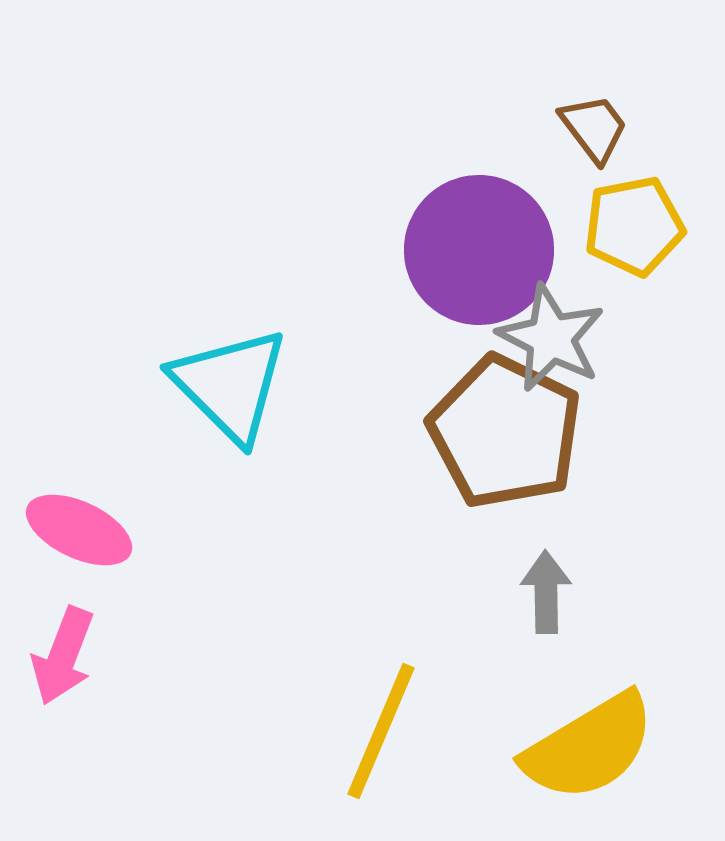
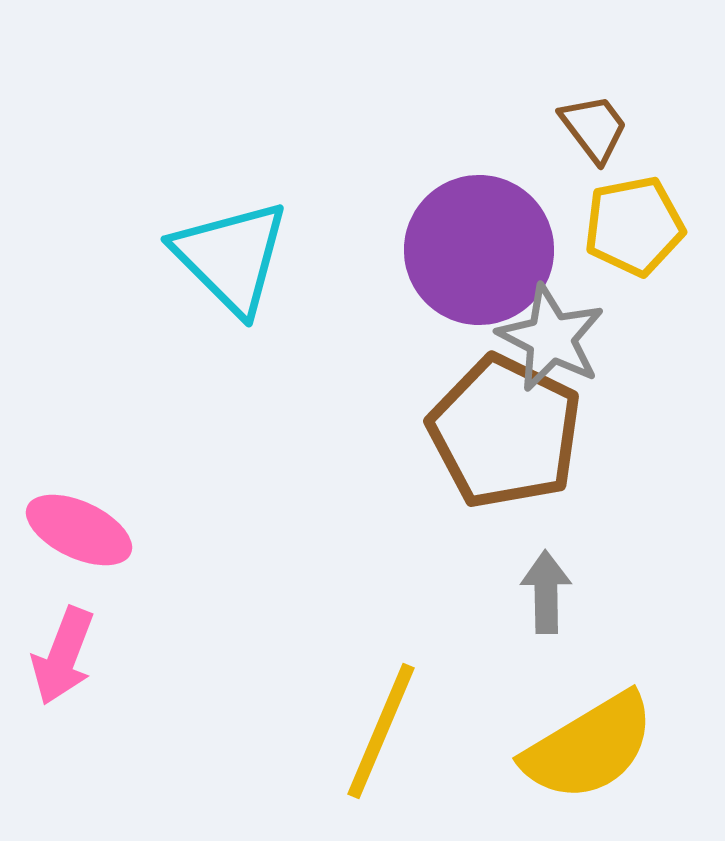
cyan triangle: moved 1 px right, 128 px up
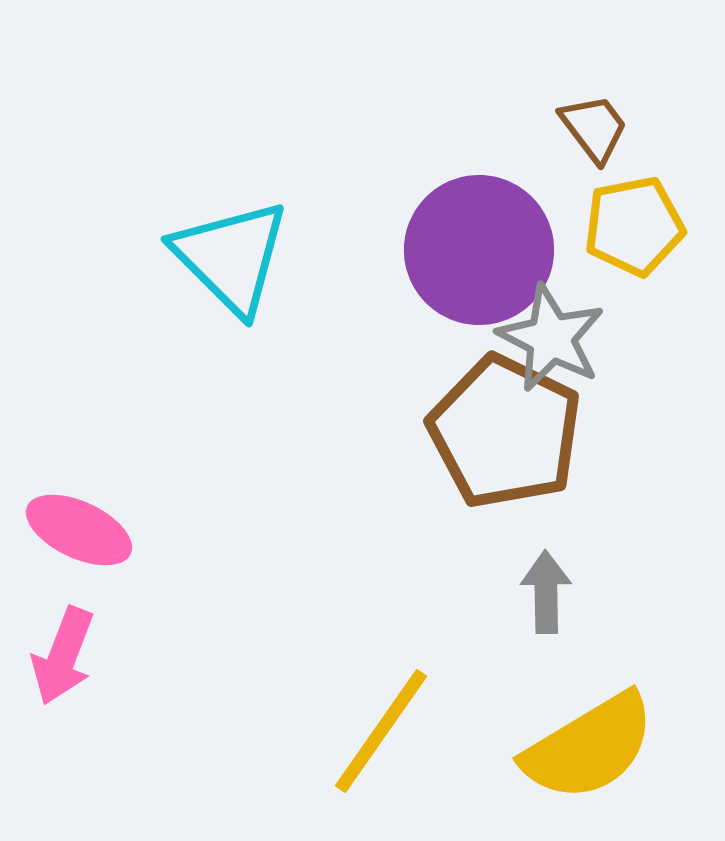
yellow line: rotated 12 degrees clockwise
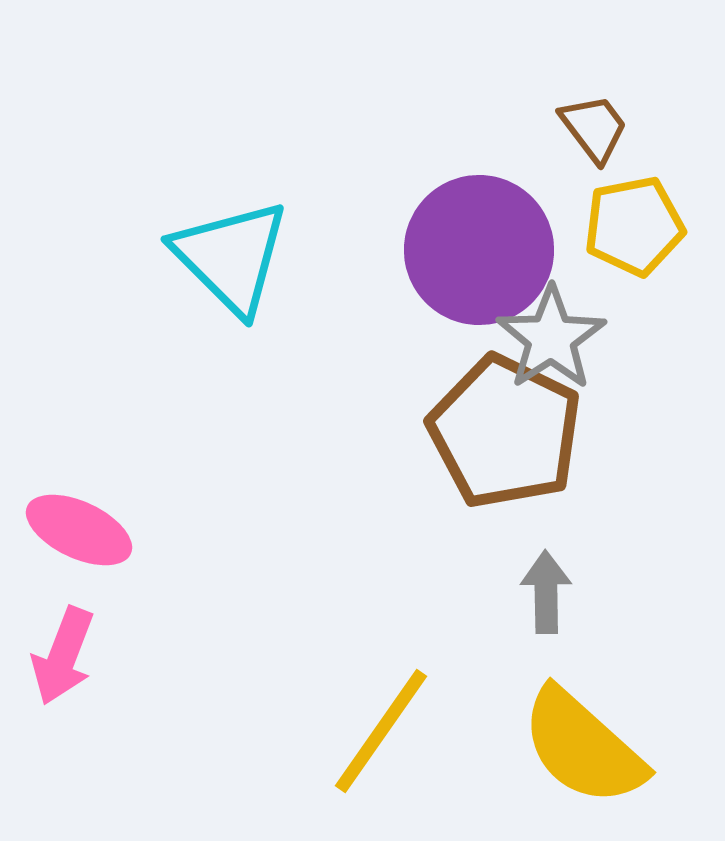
gray star: rotated 12 degrees clockwise
yellow semicircle: moved 6 px left; rotated 73 degrees clockwise
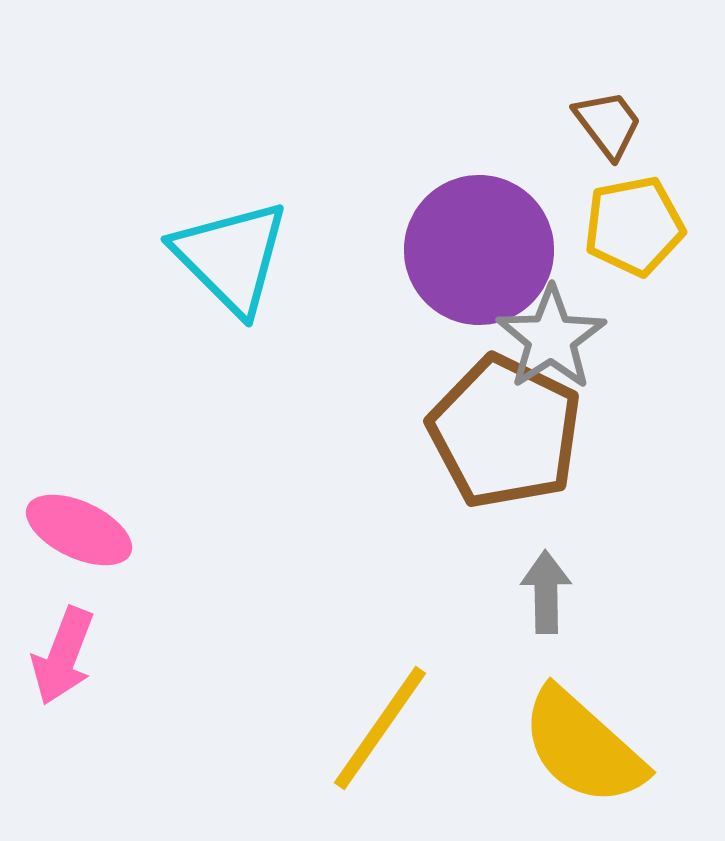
brown trapezoid: moved 14 px right, 4 px up
yellow line: moved 1 px left, 3 px up
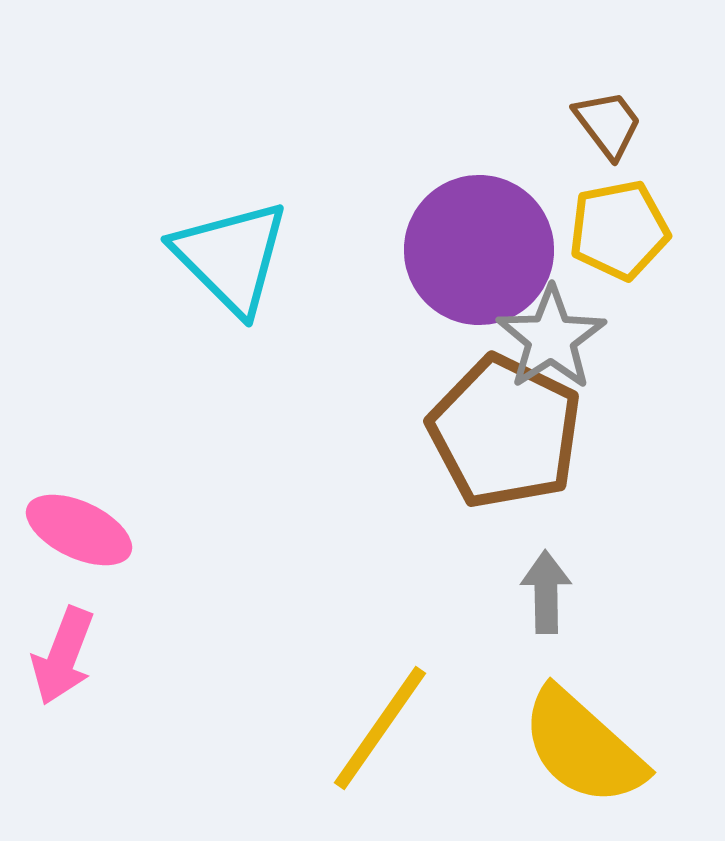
yellow pentagon: moved 15 px left, 4 px down
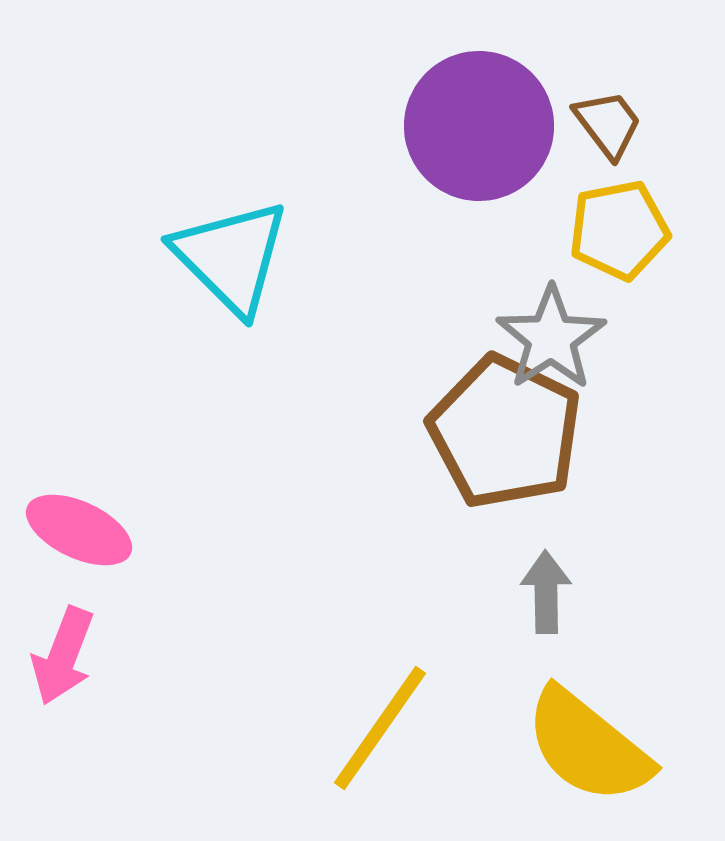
purple circle: moved 124 px up
yellow semicircle: moved 5 px right, 1 px up; rotated 3 degrees counterclockwise
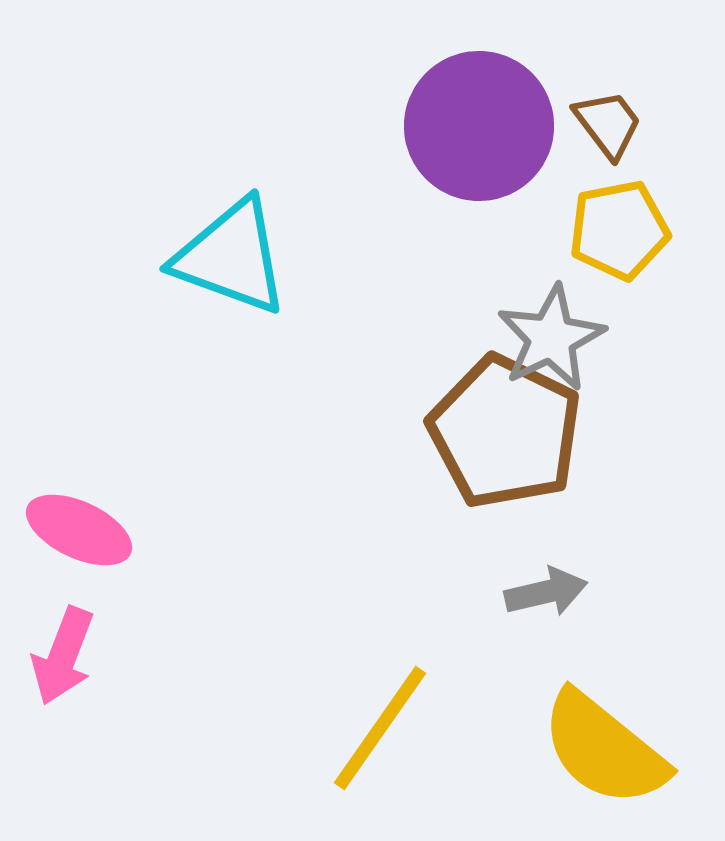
cyan triangle: rotated 25 degrees counterclockwise
gray star: rotated 7 degrees clockwise
gray arrow: rotated 78 degrees clockwise
yellow semicircle: moved 16 px right, 3 px down
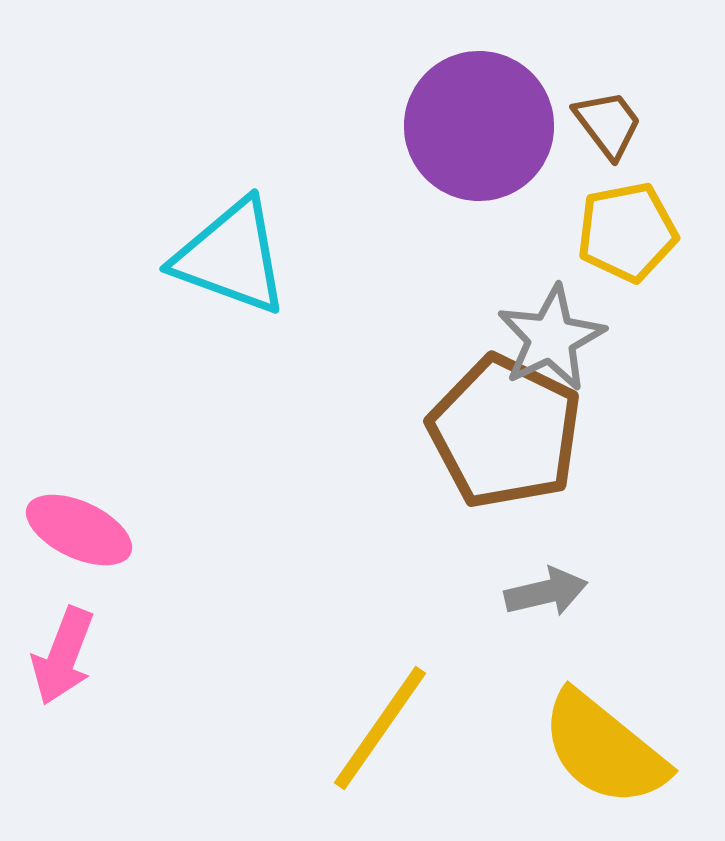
yellow pentagon: moved 8 px right, 2 px down
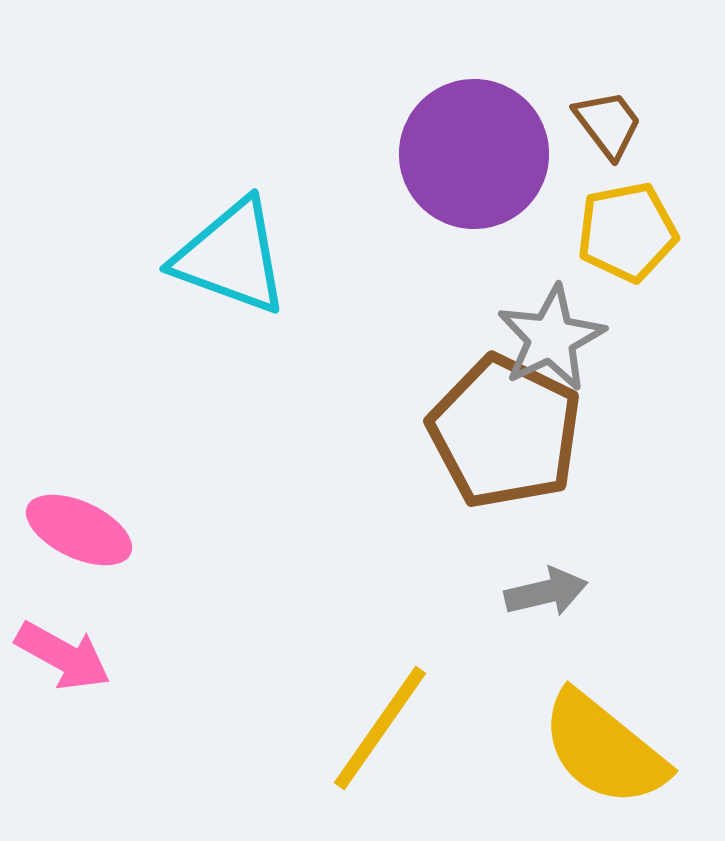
purple circle: moved 5 px left, 28 px down
pink arrow: rotated 82 degrees counterclockwise
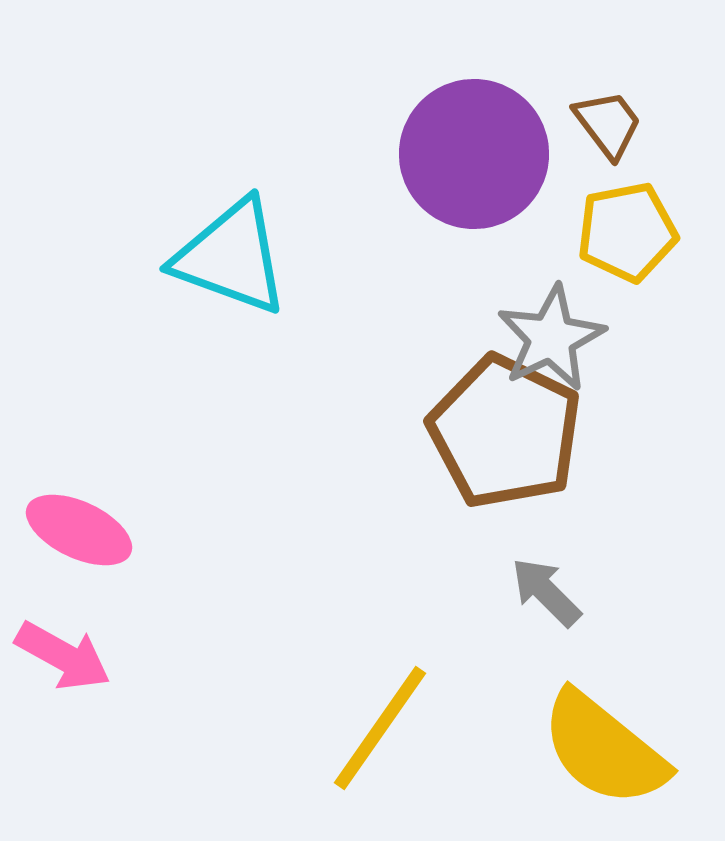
gray arrow: rotated 122 degrees counterclockwise
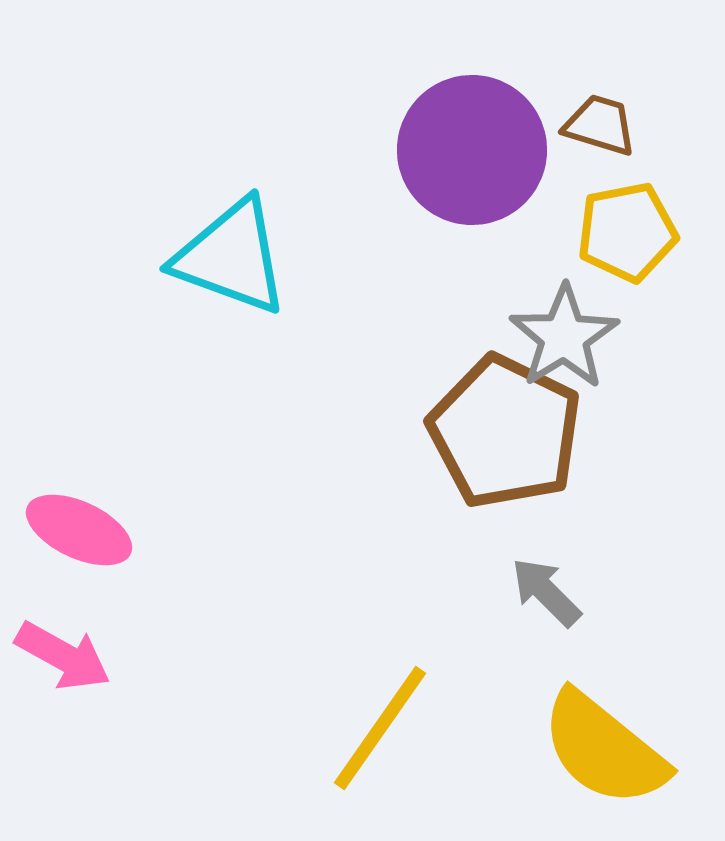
brown trapezoid: moved 8 px left, 1 px down; rotated 36 degrees counterclockwise
purple circle: moved 2 px left, 4 px up
gray star: moved 13 px right, 1 px up; rotated 6 degrees counterclockwise
